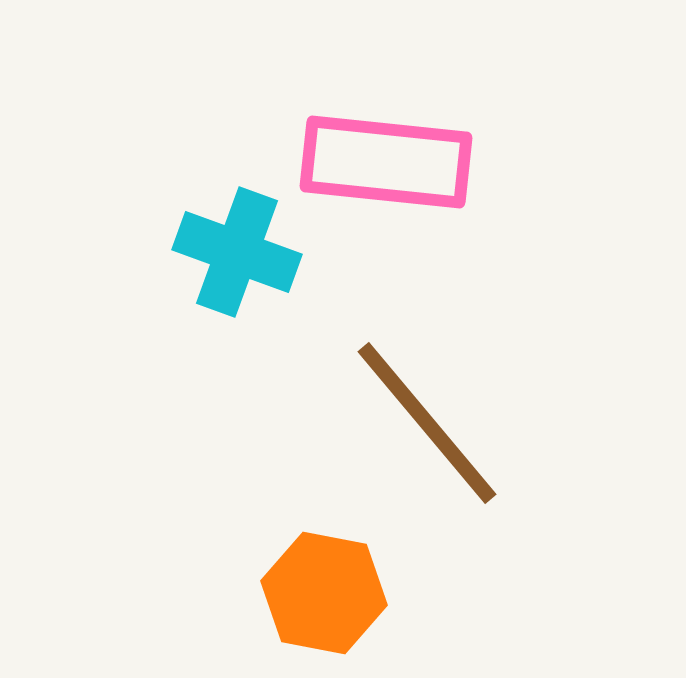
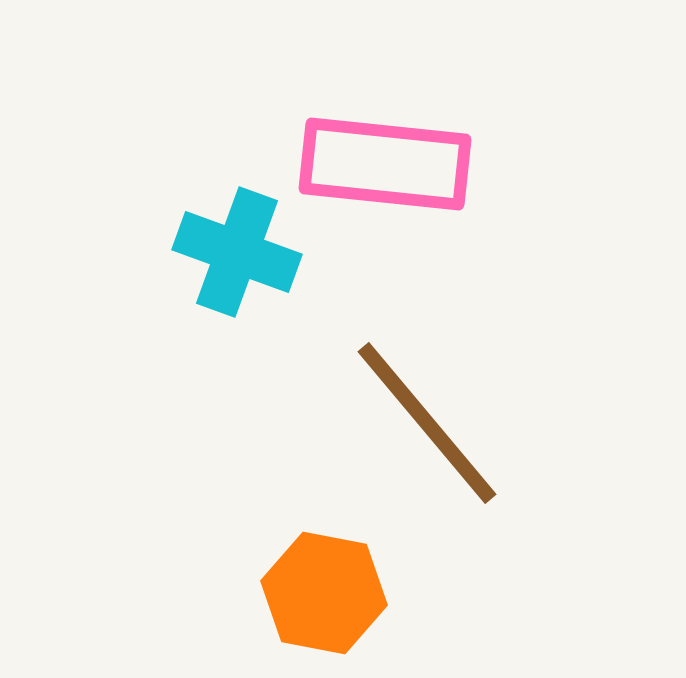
pink rectangle: moved 1 px left, 2 px down
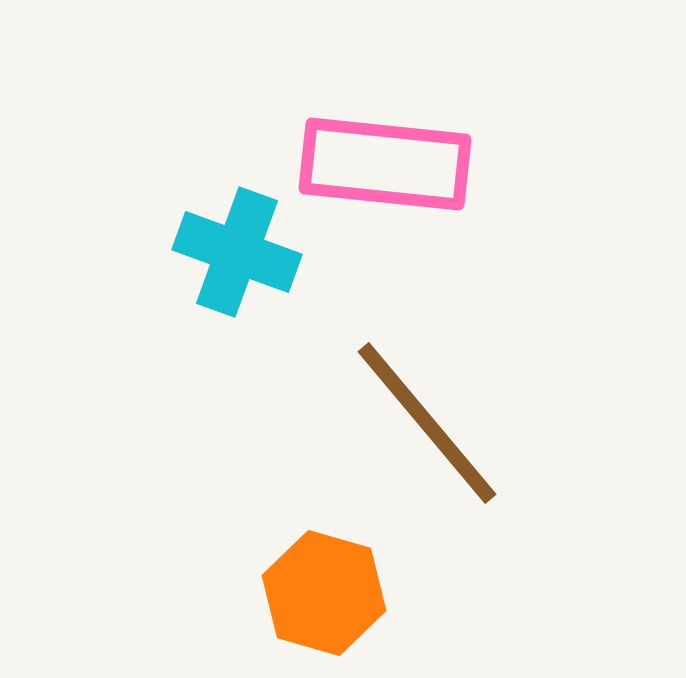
orange hexagon: rotated 5 degrees clockwise
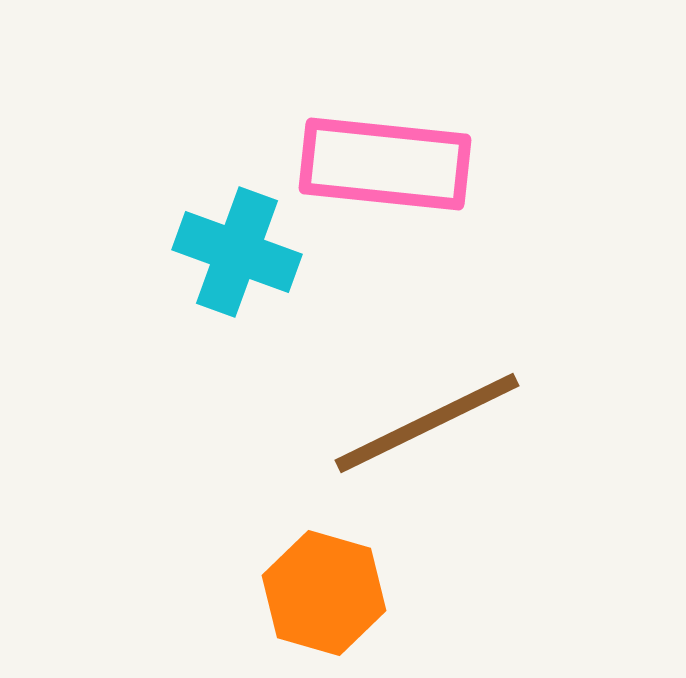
brown line: rotated 76 degrees counterclockwise
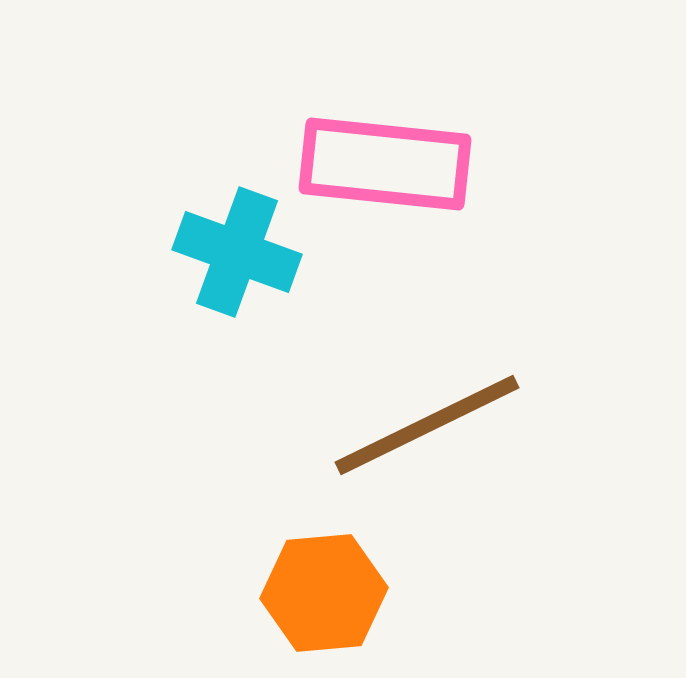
brown line: moved 2 px down
orange hexagon: rotated 21 degrees counterclockwise
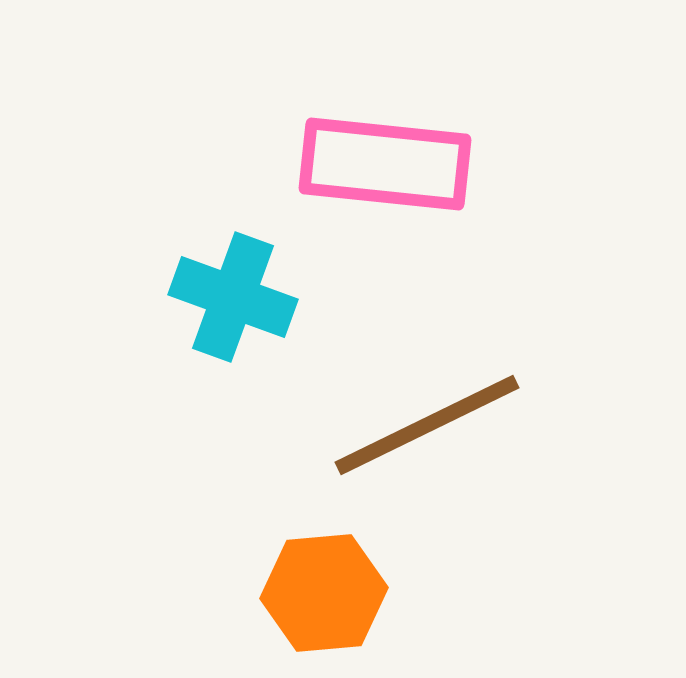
cyan cross: moved 4 px left, 45 px down
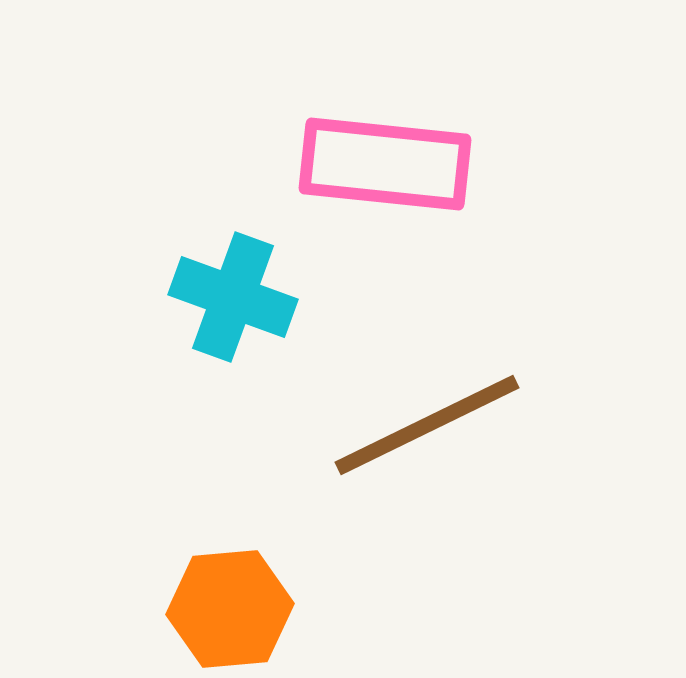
orange hexagon: moved 94 px left, 16 px down
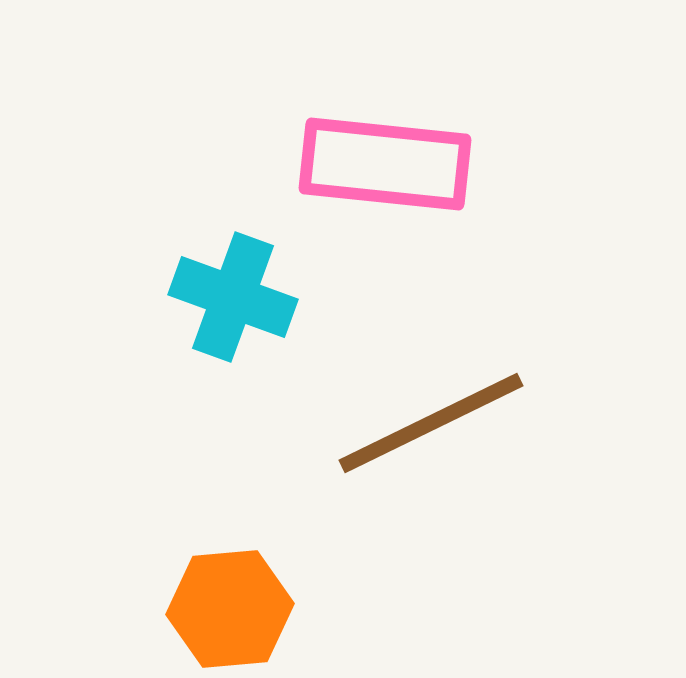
brown line: moved 4 px right, 2 px up
